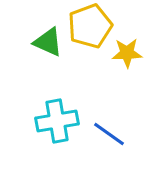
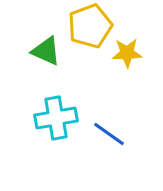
green triangle: moved 2 px left, 9 px down
cyan cross: moved 1 px left, 3 px up
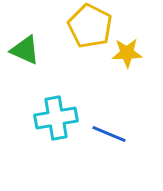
yellow pentagon: rotated 24 degrees counterclockwise
green triangle: moved 21 px left, 1 px up
blue line: rotated 12 degrees counterclockwise
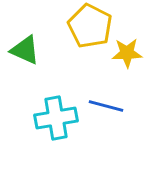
blue line: moved 3 px left, 28 px up; rotated 8 degrees counterclockwise
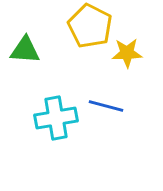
green triangle: rotated 20 degrees counterclockwise
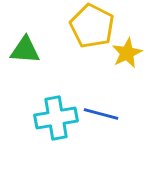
yellow pentagon: moved 2 px right
yellow star: rotated 24 degrees counterclockwise
blue line: moved 5 px left, 8 px down
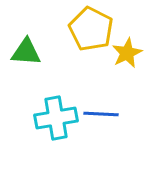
yellow pentagon: moved 1 px left, 3 px down
green triangle: moved 1 px right, 2 px down
blue line: rotated 12 degrees counterclockwise
